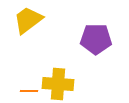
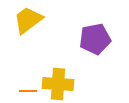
purple pentagon: moved 1 px left; rotated 12 degrees counterclockwise
orange line: moved 1 px left
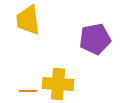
yellow trapezoid: rotated 60 degrees counterclockwise
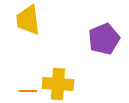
purple pentagon: moved 9 px right; rotated 12 degrees counterclockwise
